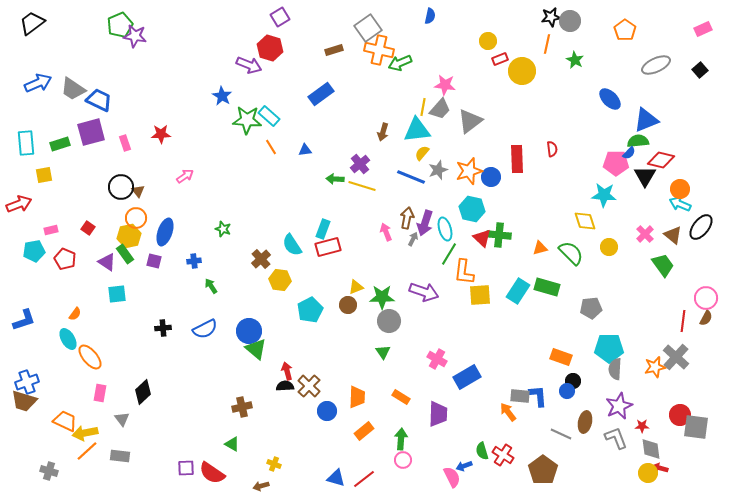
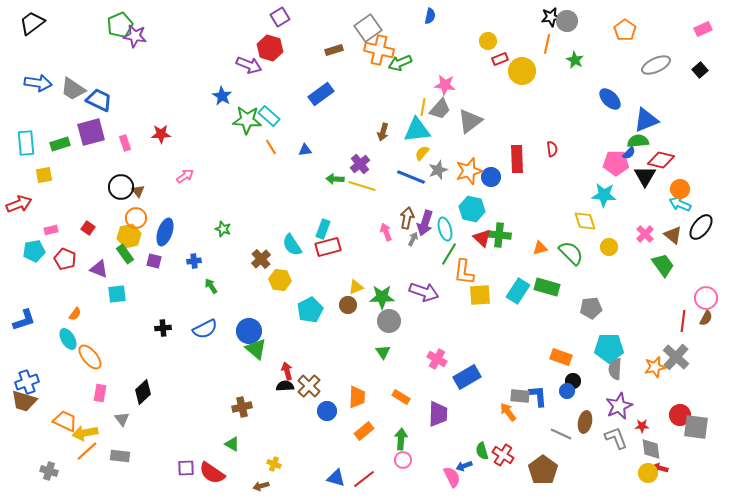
gray circle at (570, 21): moved 3 px left
blue arrow at (38, 83): rotated 32 degrees clockwise
purple triangle at (107, 262): moved 8 px left, 7 px down; rotated 12 degrees counterclockwise
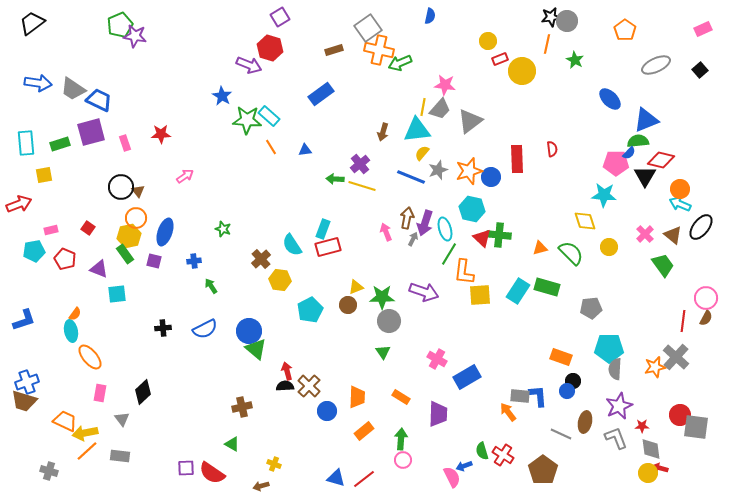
cyan ellipse at (68, 339): moved 3 px right, 8 px up; rotated 20 degrees clockwise
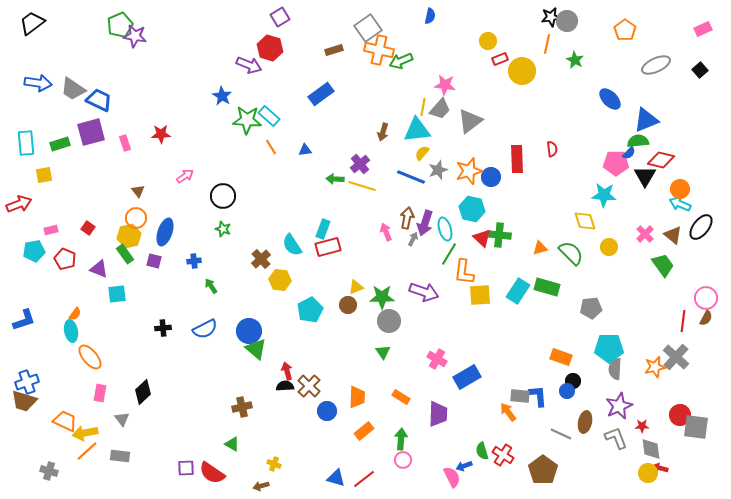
green arrow at (400, 63): moved 1 px right, 2 px up
black circle at (121, 187): moved 102 px right, 9 px down
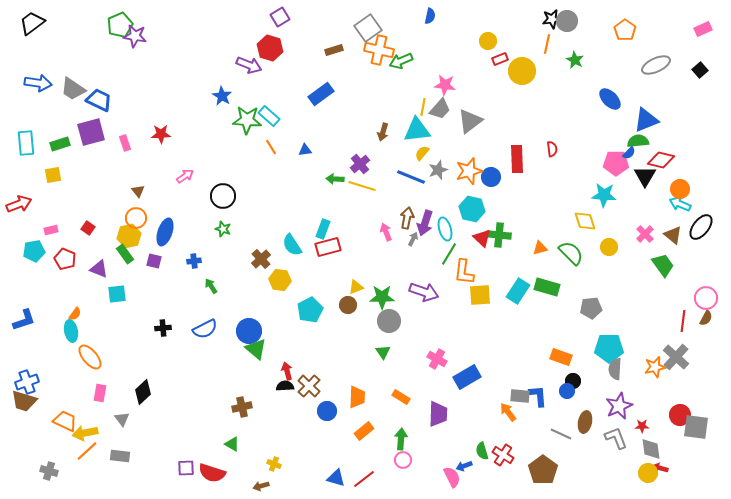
black star at (551, 17): moved 1 px right, 2 px down
yellow square at (44, 175): moved 9 px right
red semicircle at (212, 473): rotated 16 degrees counterclockwise
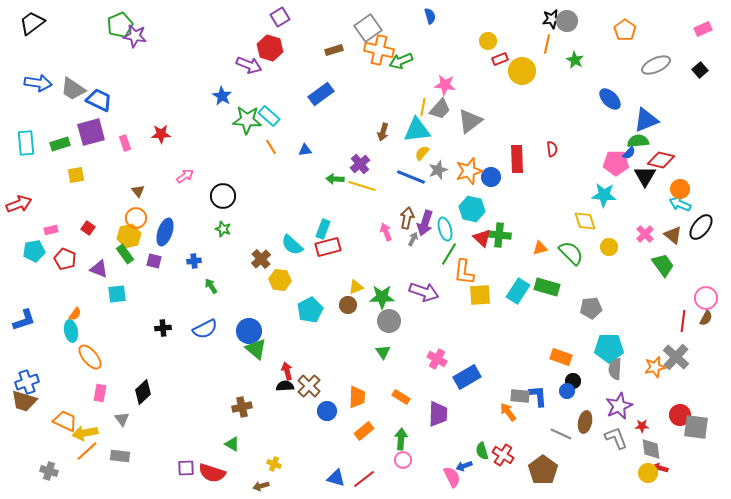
blue semicircle at (430, 16): rotated 28 degrees counterclockwise
yellow square at (53, 175): moved 23 px right
cyan semicircle at (292, 245): rotated 15 degrees counterclockwise
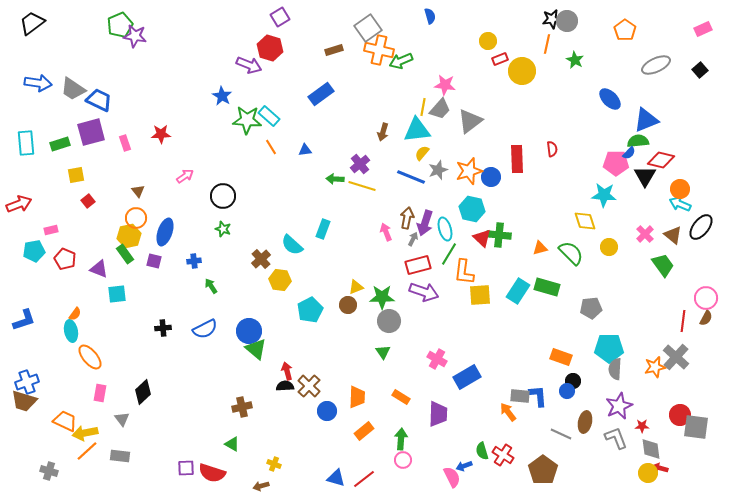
red square at (88, 228): moved 27 px up; rotated 16 degrees clockwise
red rectangle at (328, 247): moved 90 px right, 18 px down
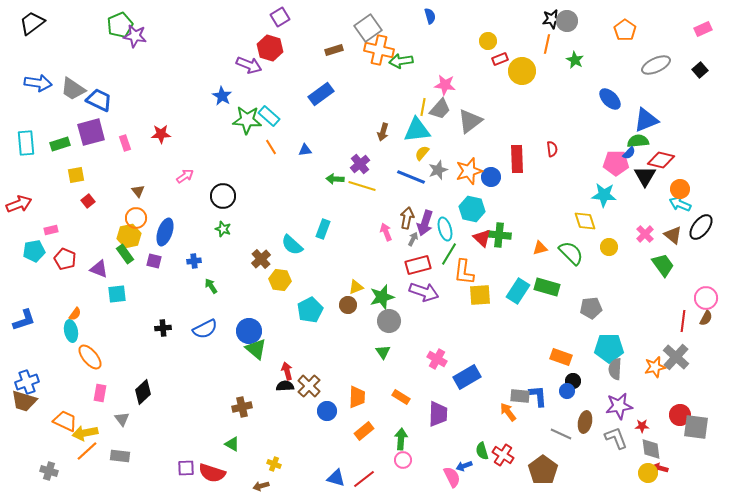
green arrow at (401, 61): rotated 15 degrees clockwise
green star at (382, 297): rotated 15 degrees counterclockwise
purple star at (619, 406): rotated 16 degrees clockwise
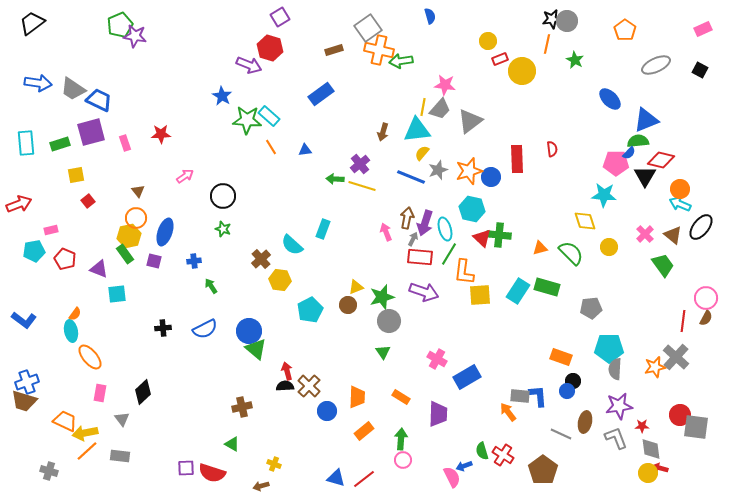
black square at (700, 70): rotated 21 degrees counterclockwise
red rectangle at (418, 265): moved 2 px right, 8 px up; rotated 20 degrees clockwise
blue L-shape at (24, 320): rotated 55 degrees clockwise
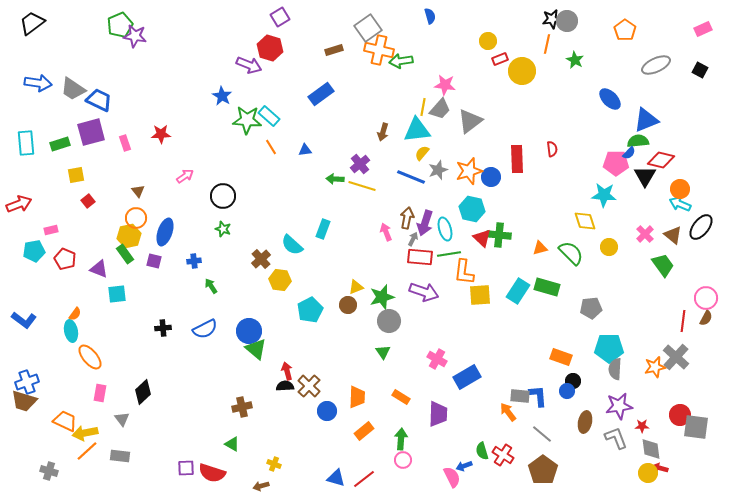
green line at (449, 254): rotated 50 degrees clockwise
gray line at (561, 434): moved 19 px left; rotated 15 degrees clockwise
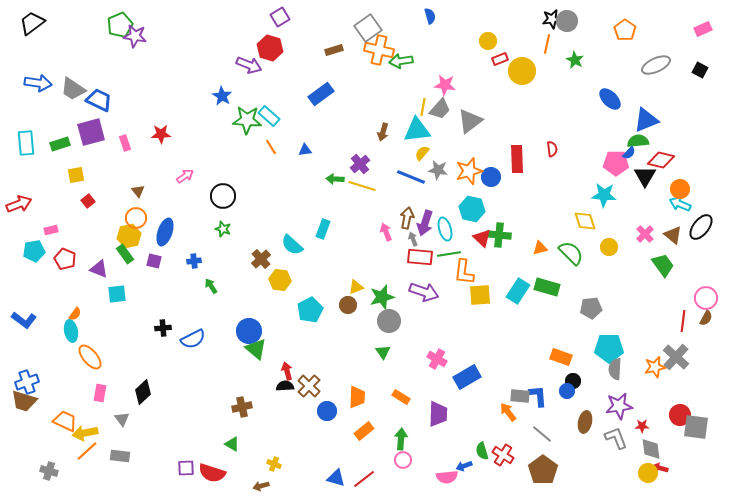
gray star at (438, 170): rotated 30 degrees clockwise
gray arrow at (413, 239): rotated 48 degrees counterclockwise
blue semicircle at (205, 329): moved 12 px left, 10 px down
pink semicircle at (452, 477): moved 5 px left; rotated 110 degrees clockwise
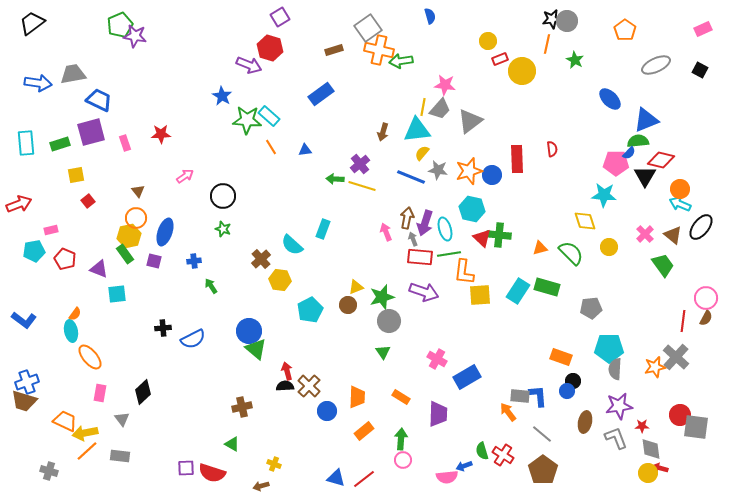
gray trapezoid at (73, 89): moved 15 px up; rotated 136 degrees clockwise
blue circle at (491, 177): moved 1 px right, 2 px up
